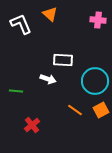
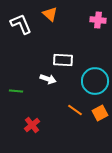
orange square: moved 1 px left, 3 px down
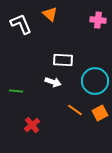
white arrow: moved 5 px right, 3 px down
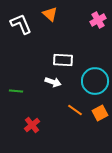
pink cross: rotated 35 degrees counterclockwise
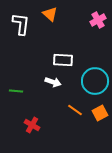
white L-shape: rotated 30 degrees clockwise
red cross: rotated 21 degrees counterclockwise
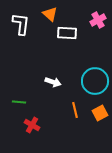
white rectangle: moved 4 px right, 27 px up
green line: moved 3 px right, 11 px down
orange line: rotated 42 degrees clockwise
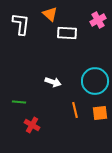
orange square: rotated 21 degrees clockwise
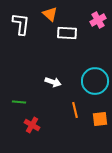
orange square: moved 6 px down
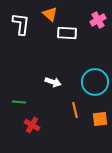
cyan circle: moved 1 px down
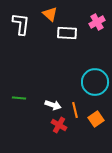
pink cross: moved 1 px left, 2 px down
white arrow: moved 23 px down
green line: moved 4 px up
orange square: moved 4 px left; rotated 28 degrees counterclockwise
red cross: moved 27 px right
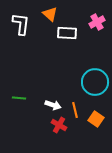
orange square: rotated 21 degrees counterclockwise
